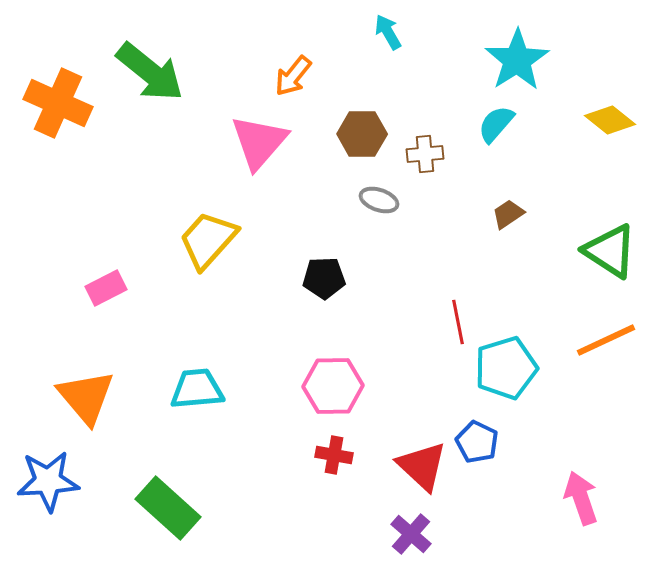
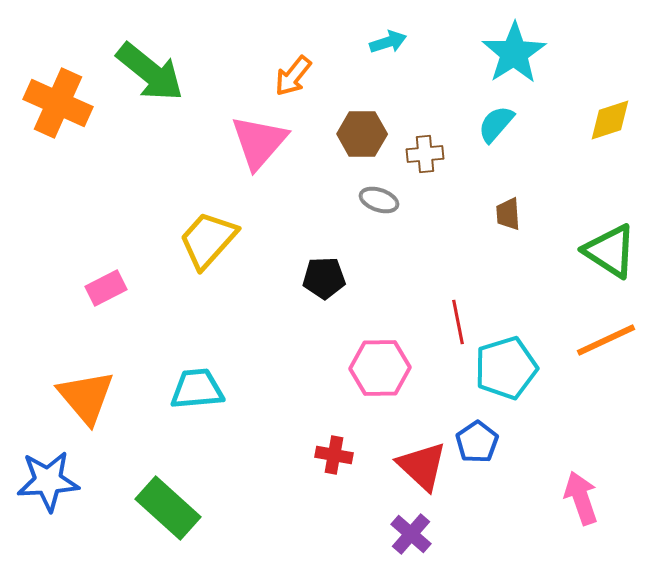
cyan arrow: moved 10 px down; rotated 102 degrees clockwise
cyan star: moved 3 px left, 7 px up
yellow diamond: rotated 57 degrees counterclockwise
brown trapezoid: rotated 60 degrees counterclockwise
pink hexagon: moved 47 px right, 18 px up
blue pentagon: rotated 12 degrees clockwise
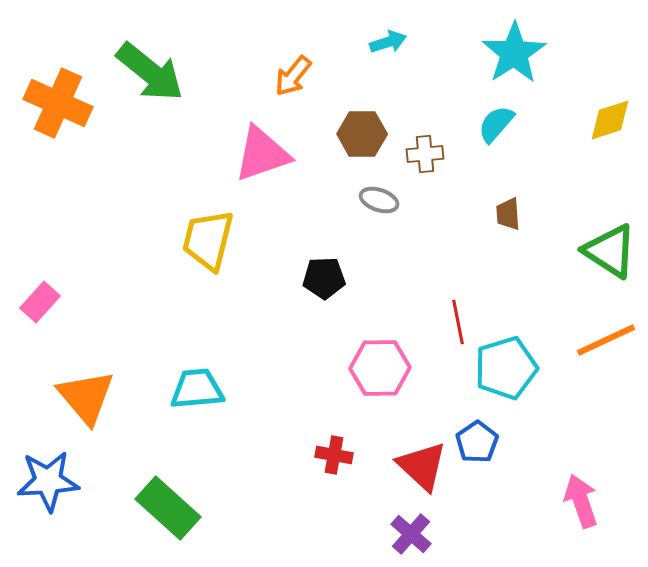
pink triangle: moved 3 px right, 12 px down; rotated 30 degrees clockwise
yellow trapezoid: rotated 28 degrees counterclockwise
pink rectangle: moved 66 px left, 14 px down; rotated 21 degrees counterclockwise
pink arrow: moved 3 px down
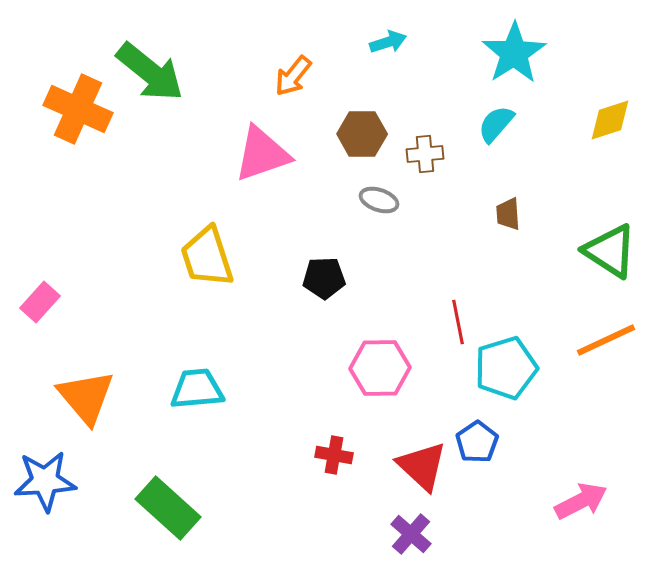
orange cross: moved 20 px right, 6 px down
yellow trapezoid: moved 1 px left, 17 px down; rotated 32 degrees counterclockwise
blue star: moved 3 px left
pink arrow: rotated 82 degrees clockwise
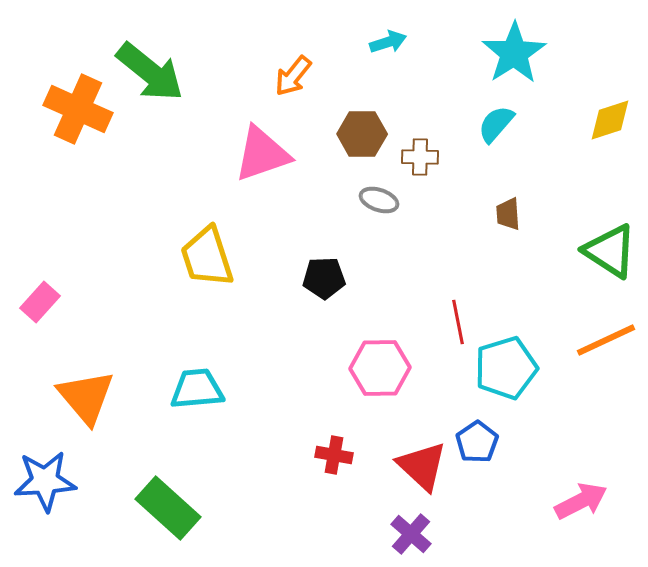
brown cross: moved 5 px left, 3 px down; rotated 6 degrees clockwise
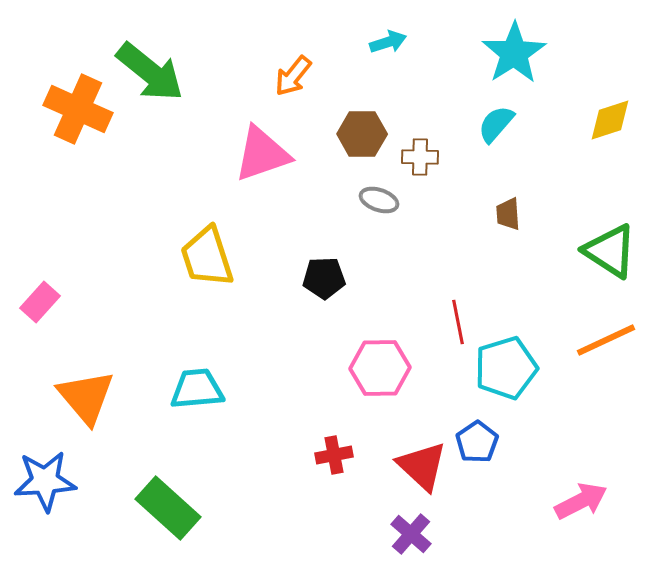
red cross: rotated 21 degrees counterclockwise
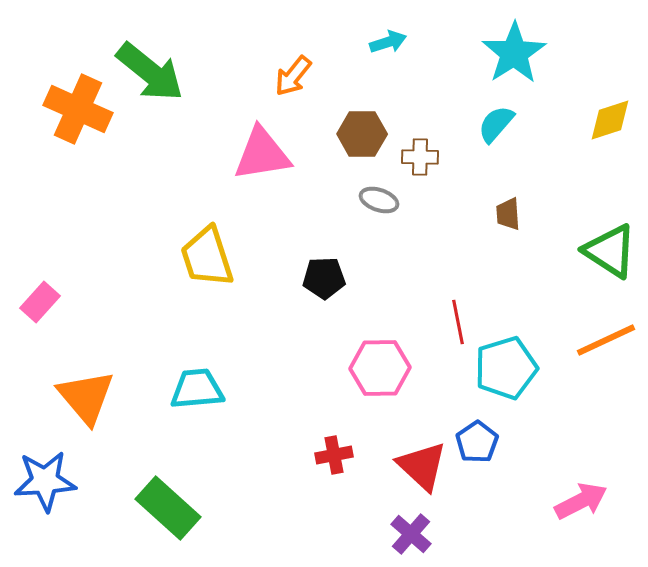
pink triangle: rotated 10 degrees clockwise
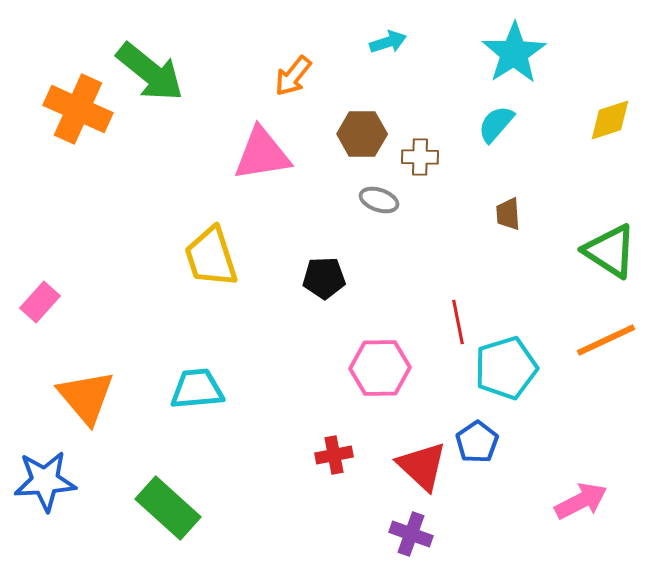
yellow trapezoid: moved 4 px right
purple cross: rotated 21 degrees counterclockwise
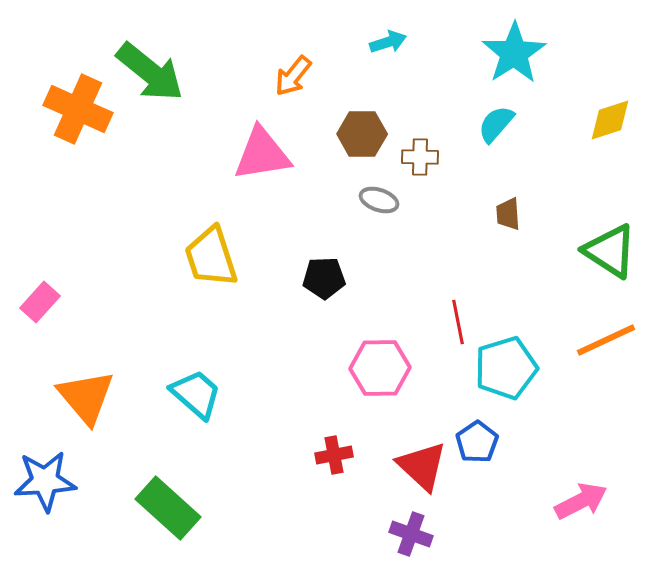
cyan trapezoid: moved 1 px left, 5 px down; rotated 46 degrees clockwise
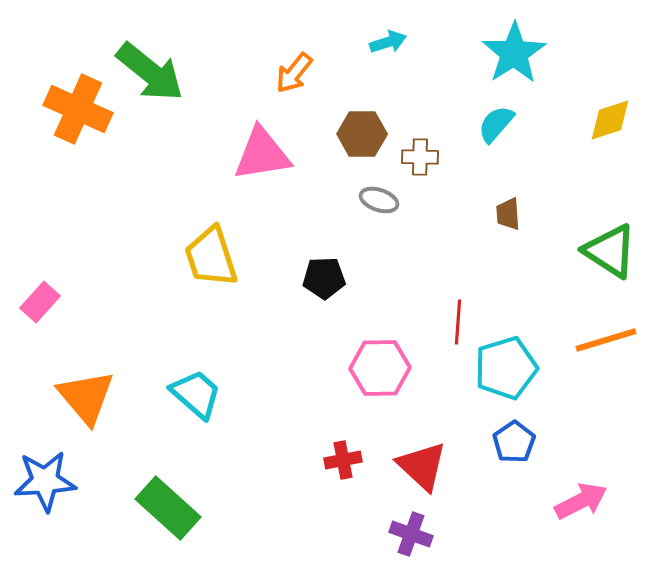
orange arrow: moved 1 px right, 3 px up
red line: rotated 15 degrees clockwise
orange line: rotated 8 degrees clockwise
blue pentagon: moved 37 px right
red cross: moved 9 px right, 5 px down
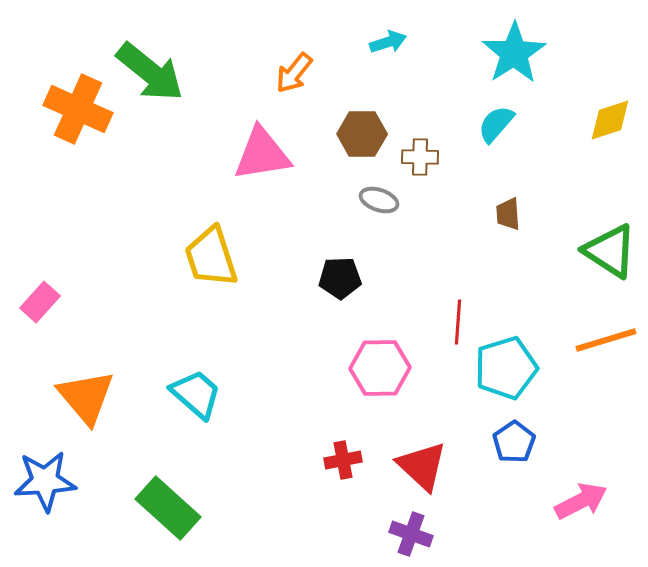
black pentagon: moved 16 px right
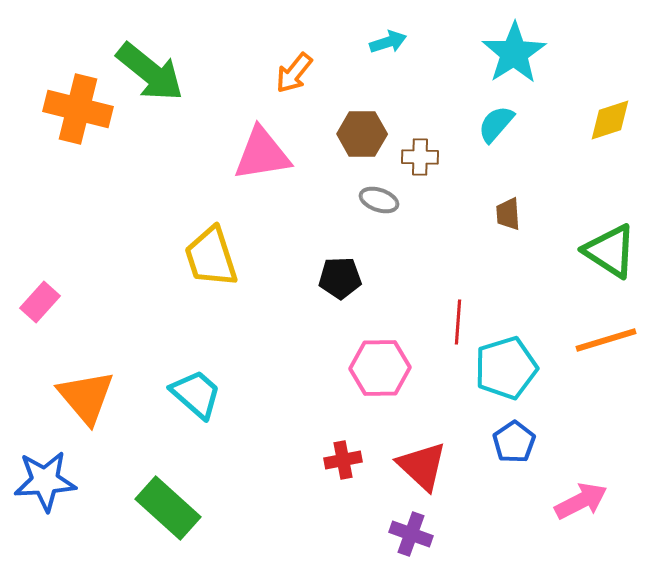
orange cross: rotated 10 degrees counterclockwise
